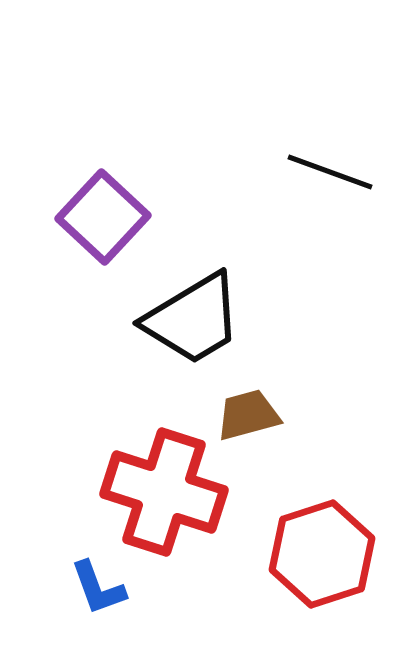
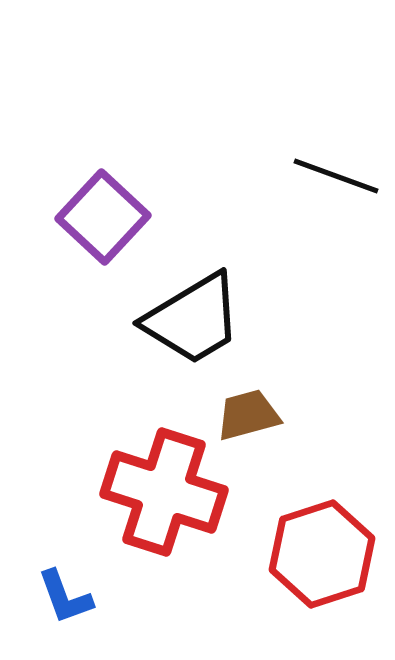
black line: moved 6 px right, 4 px down
blue L-shape: moved 33 px left, 9 px down
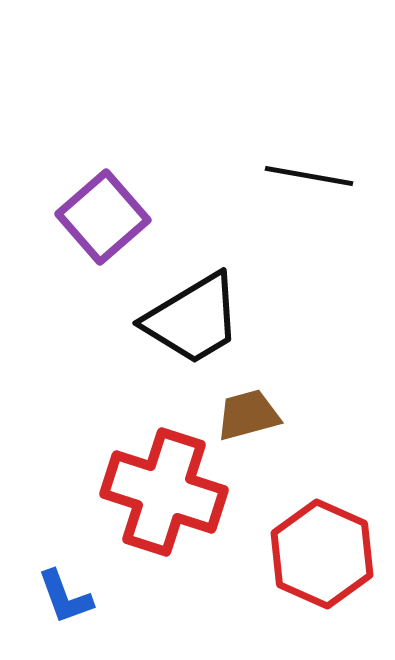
black line: moved 27 px left; rotated 10 degrees counterclockwise
purple square: rotated 6 degrees clockwise
red hexagon: rotated 18 degrees counterclockwise
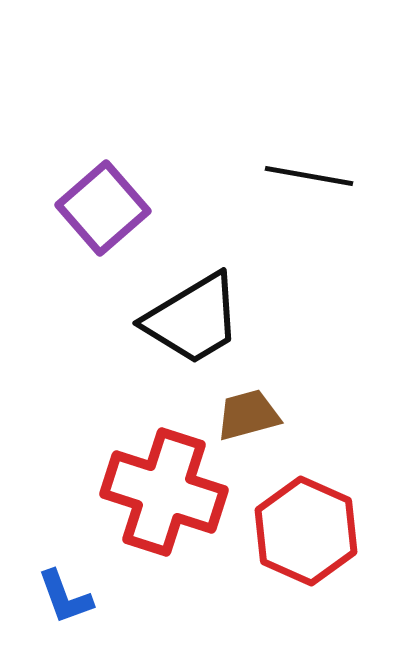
purple square: moved 9 px up
red hexagon: moved 16 px left, 23 px up
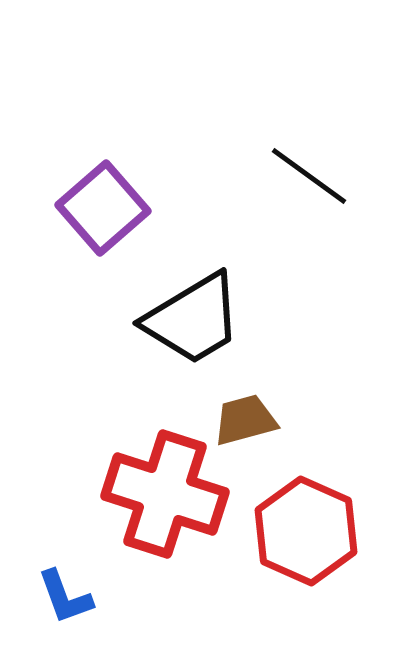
black line: rotated 26 degrees clockwise
brown trapezoid: moved 3 px left, 5 px down
red cross: moved 1 px right, 2 px down
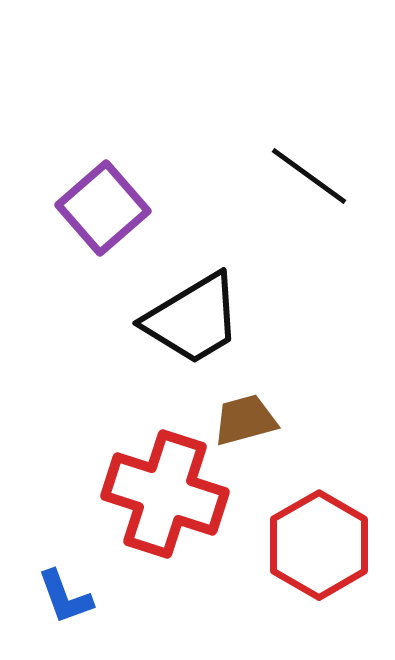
red hexagon: moved 13 px right, 14 px down; rotated 6 degrees clockwise
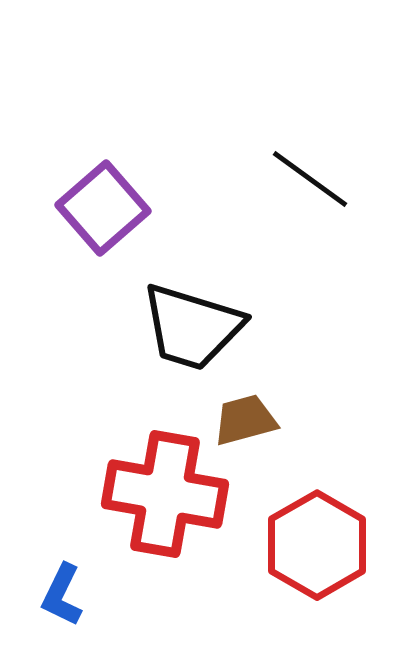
black line: moved 1 px right, 3 px down
black trapezoid: moved 1 px left, 8 px down; rotated 48 degrees clockwise
red cross: rotated 8 degrees counterclockwise
red hexagon: moved 2 px left
blue L-shape: moved 3 px left, 2 px up; rotated 46 degrees clockwise
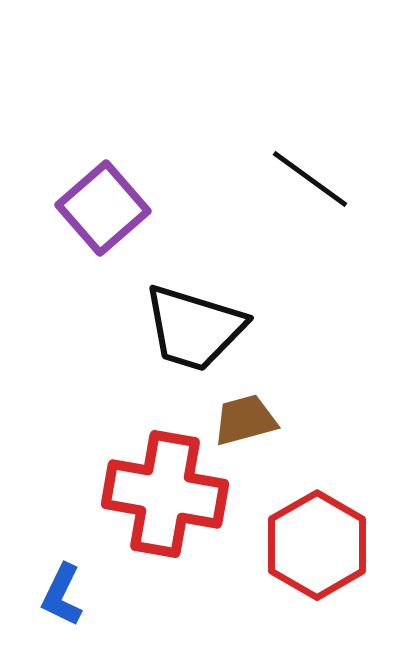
black trapezoid: moved 2 px right, 1 px down
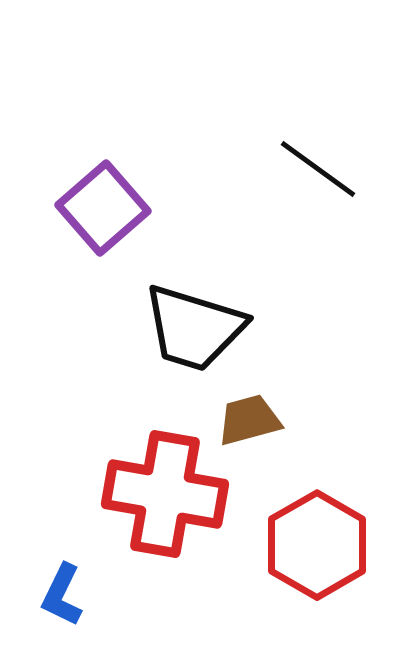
black line: moved 8 px right, 10 px up
brown trapezoid: moved 4 px right
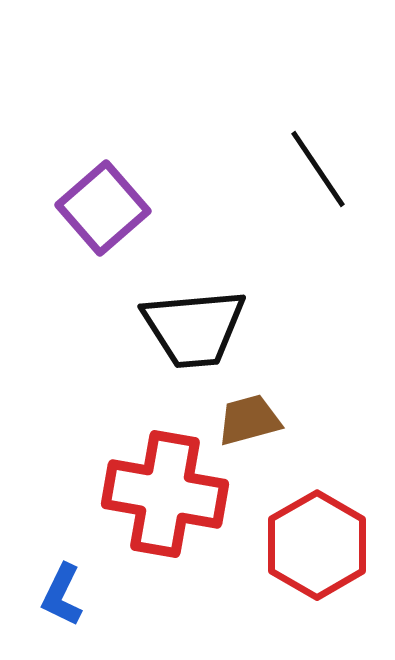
black line: rotated 20 degrees clockwise
black trapezoid: rotated 22 degrees counterclockwise
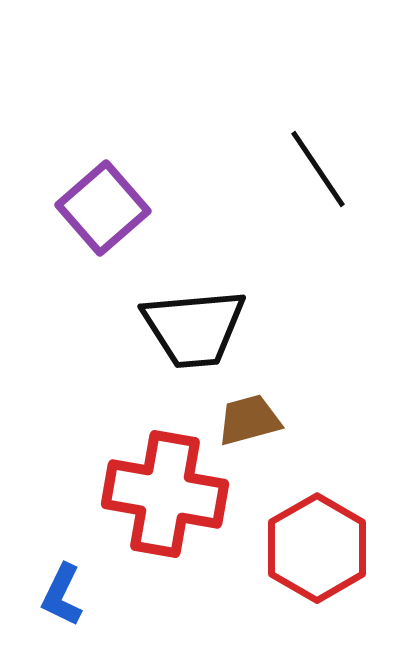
red hexagon: moved 3 px down
